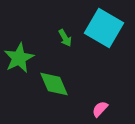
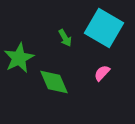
green diamond: moved 2 px up
pink semicircle: moved 2 px right, 36 px up
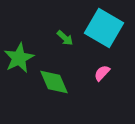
green arrow: rotated 18 degrees counterclockwise
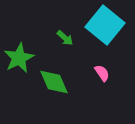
cyan square: moved 1 px right, 3 px up; rotated 9 degrees clockwise
pink semicircle: rotated 102 degrees clockwise
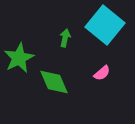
green arrow: rotated 120 degrees counterclockwise
pink semicircle: rotated 84 degrees clockwise
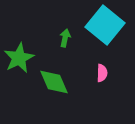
pink semicircle: rotated 48 degrees counterclockwise
